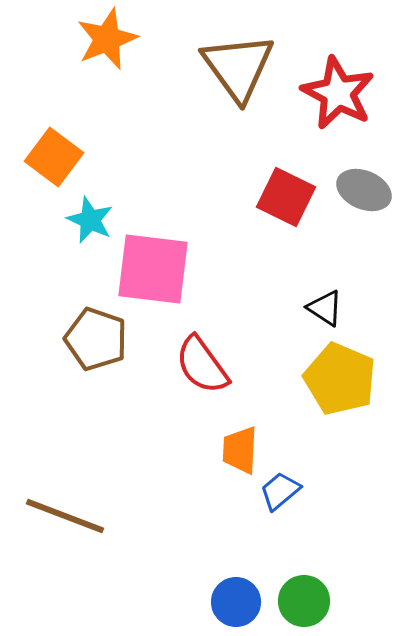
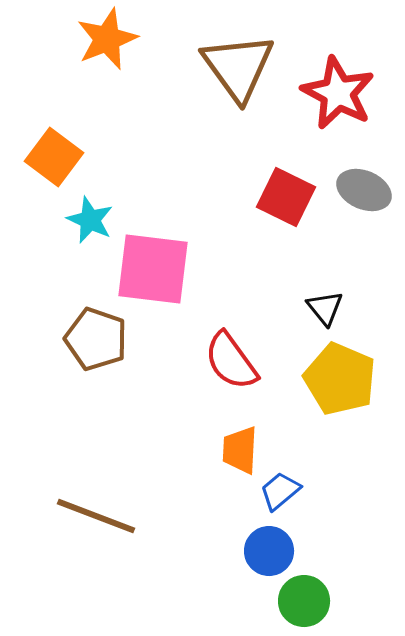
black triangle: rotated 18 degrees clockwise
red semicircle: moved 29 px right, 4 px up
brown line: moved 31 px right
blue circle: moved 33 px right, 51 px up
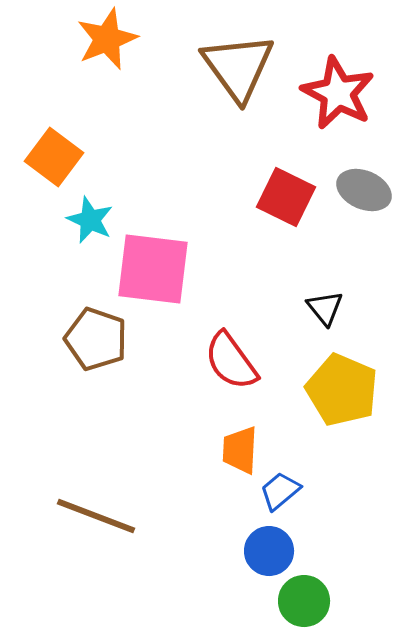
yellow pentagon: moved 2 px right, 11 px down
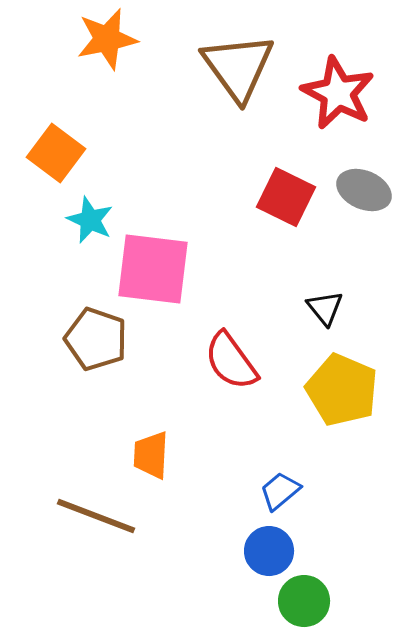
orange star: rotated 10 degrees clockwise
orange square: moved 2 px right, 4 px up
orange trapezoid: moved 89 px left, 5 px down
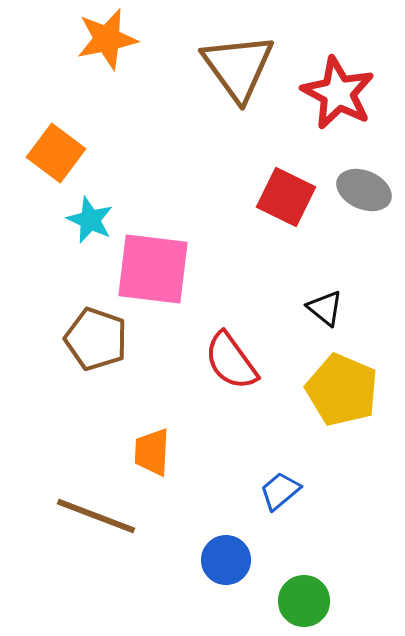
black triangle: rotated 12 degrees counterclockwise
orange trapezoid: moved 1 px right, 3 px up
blue circle: moved 43 px left, 9 px down
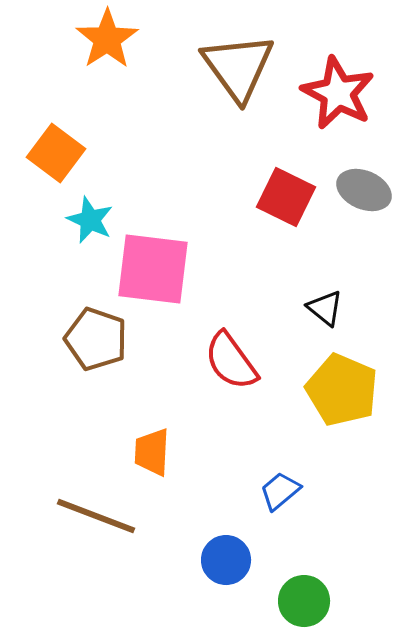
orange star: rotated 22 degrees counterclockwise
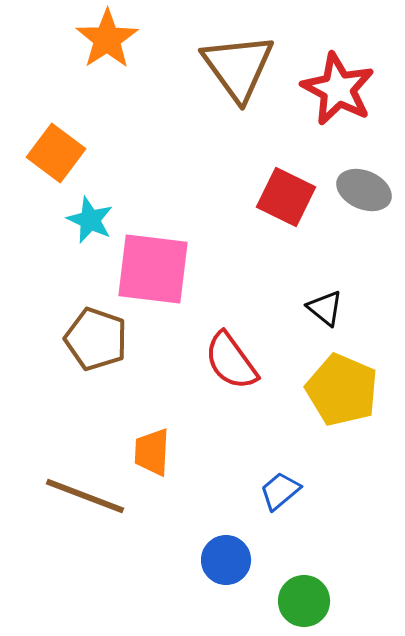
red star: moved 4 px up
brown line: moved 11 px left, 20 px up
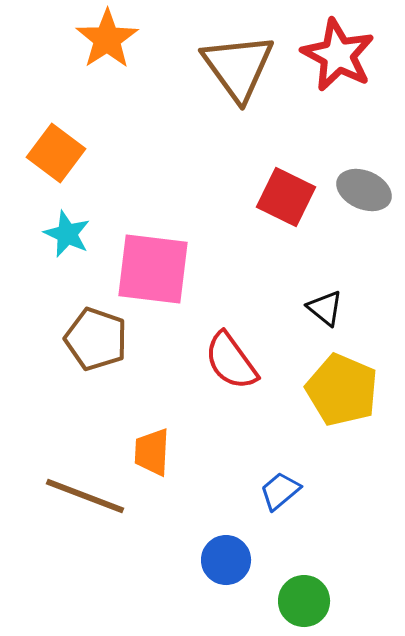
red star: moved 34 px up
cyan star: moved 23 px left, 14 px down
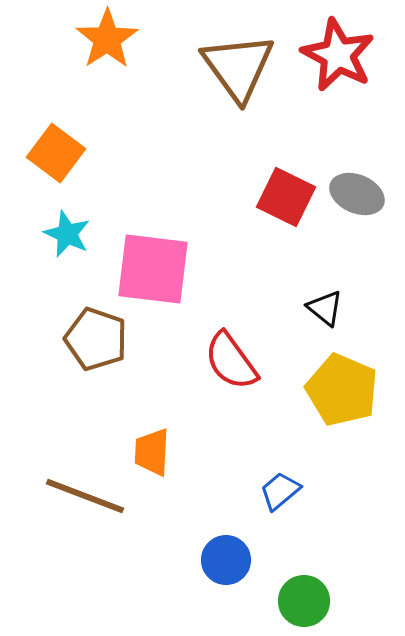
gray ellipse: moved 7 px left, 4 px down
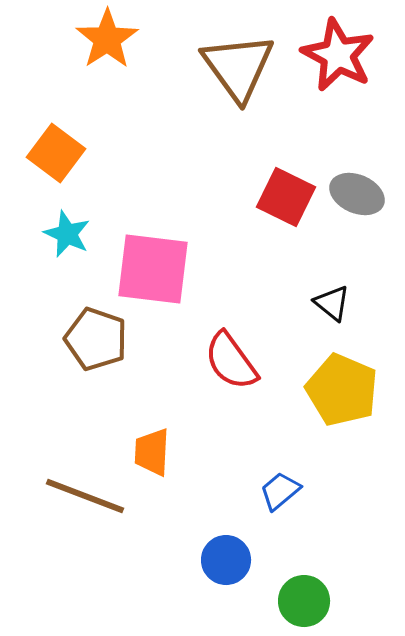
black triangle: moved 7 px right, 5 px up
